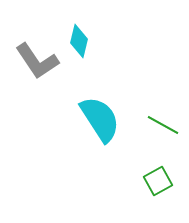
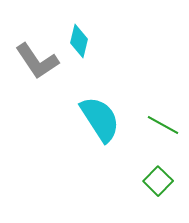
green square: rotated 16 degrees counterclockwise
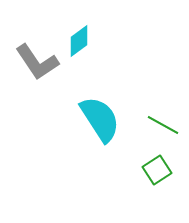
cyan diamond: rotated 40 degrees clockwise
gray L-shape: moved 1 px down
green square: moved 1 px left, 11 px up; rotated 12 degrees clockwise
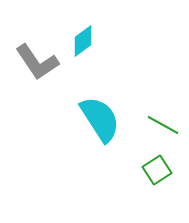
cyan diamond: moved 4 px right
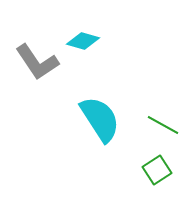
cyan diamond: rotated 52 degrees clockwise
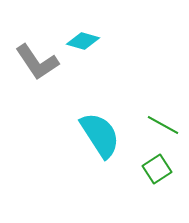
cyan semicircle: moved 16 px down
green square: moved 1 px up
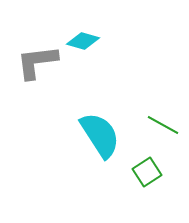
gray L-shape: rotated 117 degrees clockwise
green square: moved 10 px left, 3 px down
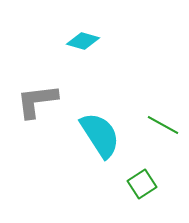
gray L-shape: moved 39 px down
green square: moved 5 px left, 12 px down
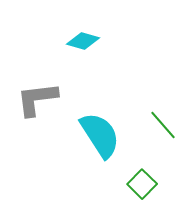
gray L-shape: moved 2 px up
green line: rotated 20 degrees clockwise
green square: rotated 12 degrees counterclockwise
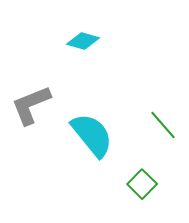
gray L-shape: moved 6 px left, 6 px down; rotated 15 degrees counterclockwise
cyan semicircle: moved 8 px left; rotated 6 degrees counterclockwise
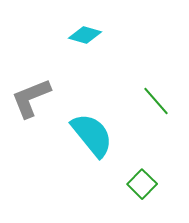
cyan diamond: moved 2 px right, 6 px up
gray L-shape: moved 7 px up
green line: moved 7 px left, 24 px up
